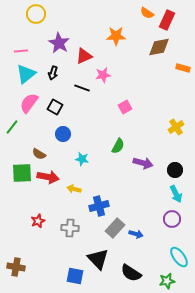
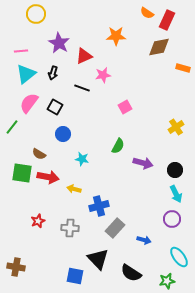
green square: rotated 10 degrees clockwise
blue arrow: moved 8 px right, 6 px down
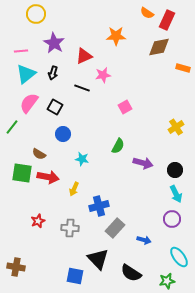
purple star: moved 5 px left
yellow arrow: rotated 80 degrees counterclockwise
